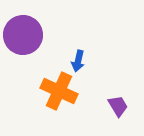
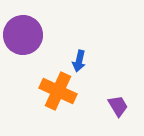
blue arrow: moved 1 px right
orange cross: moved 1 px left
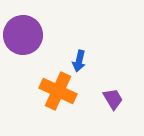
purple trapezoid: moved 5 px left, 7 px up
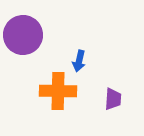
orange cross: rotated 24 degrees counterclockwise
purple trapezoid: rotated 35 degrees clockwise
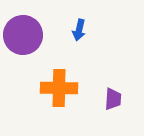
blue arrow: moved 31 px up
orange cross: moved 1 px right, 3 px up
